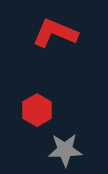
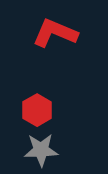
gray star: moved 24 px left
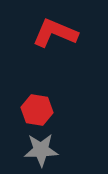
red hexagon: rotated 20 degrees counterclockwise
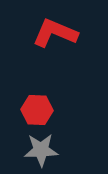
red hexagon: rotated 8 degrees counterclockwise
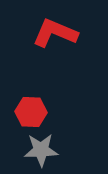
red hexagon: moved 6 px left, 2 px down
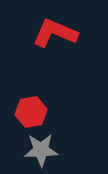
red hexagon: rotated 12 degrees counterclockwise
